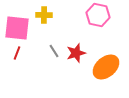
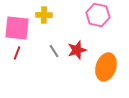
red star: moved 1 px right, 3 px up
orange ellipse: rotated 32 degrees counterclockwise
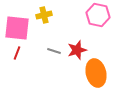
yellow cross: rotated 14 degrees counterclockwise
gray line: rotated 40 degrees counterclockwise
orange ellipse: moved 10 px left, 6 px down; rotated 32 degrees counterclockwise
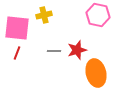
gray line: rotated 16 degrees counterclockwise
